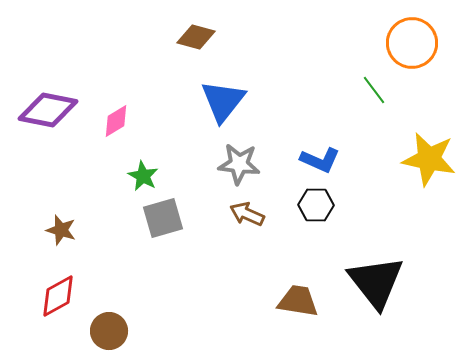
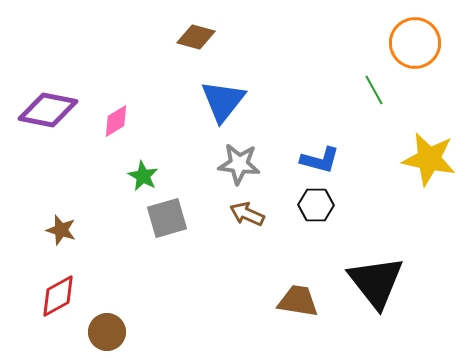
orange circle: moved 3 px right
green line: rotated 8 degrees clockwise
blue L-shape: rotated 9 degrees counterclockwise
gray square: moved 4 px right
brown circle: moved 2 px left, 1 px down
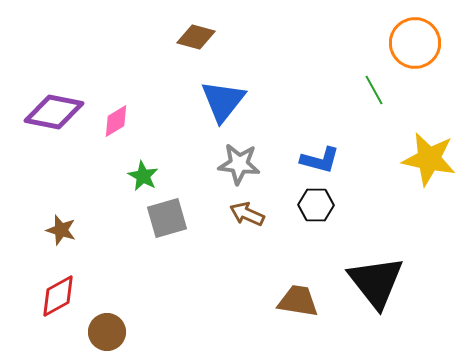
purple diamond: moved 6 px right, 2 px down
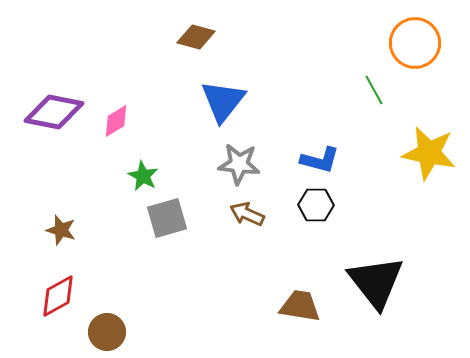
yellow star: moved 6 px up
brown trapezoid: moved 2 px right, 5 px down
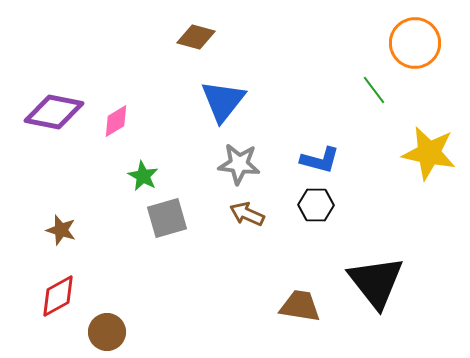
green line: rotated 8 degrees counterclockwise
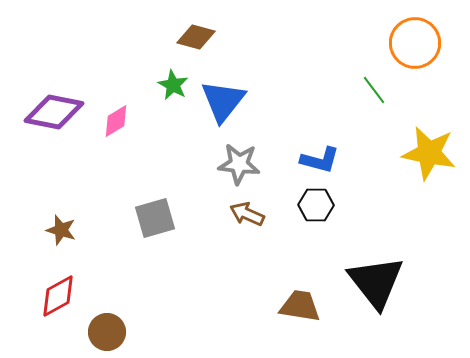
green star: moved 30 px right, 91 px up
gray square: moved 12 px left
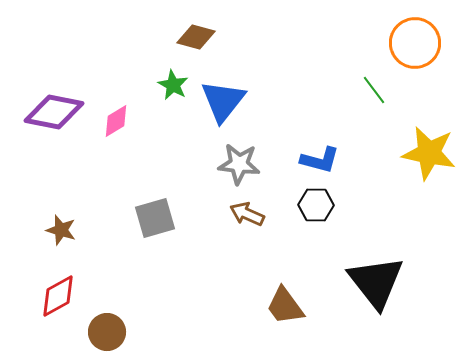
brown trapezoid: moved 15 px left; rotated 135 degrees counterclockwise
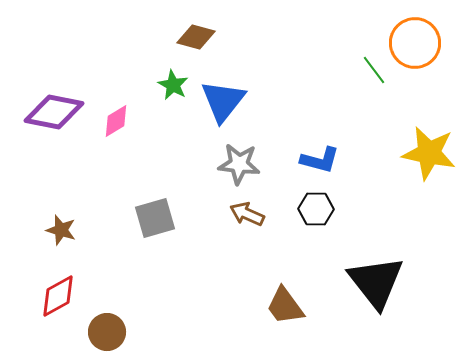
green line: moved 20 px up
black hexagon: moved 4 px down
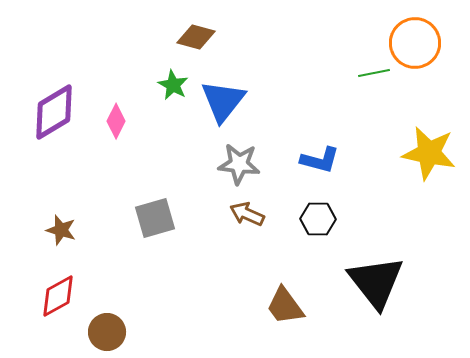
green line: moved 3 px down; rotated 64 degrees counterclockwise
purple diamond: rotated 42 degrees counterclockwise
pink diamond: rotated 32 degrees counterclockwise
black hexagon: moved 2 px right, 10 px down
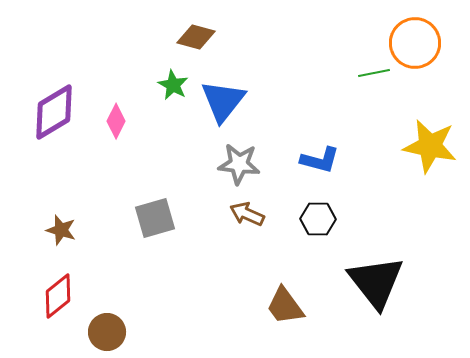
yellow star: moved 1 px right, 7 px up
red diamond: rotated 9 degrees counterclockwise
